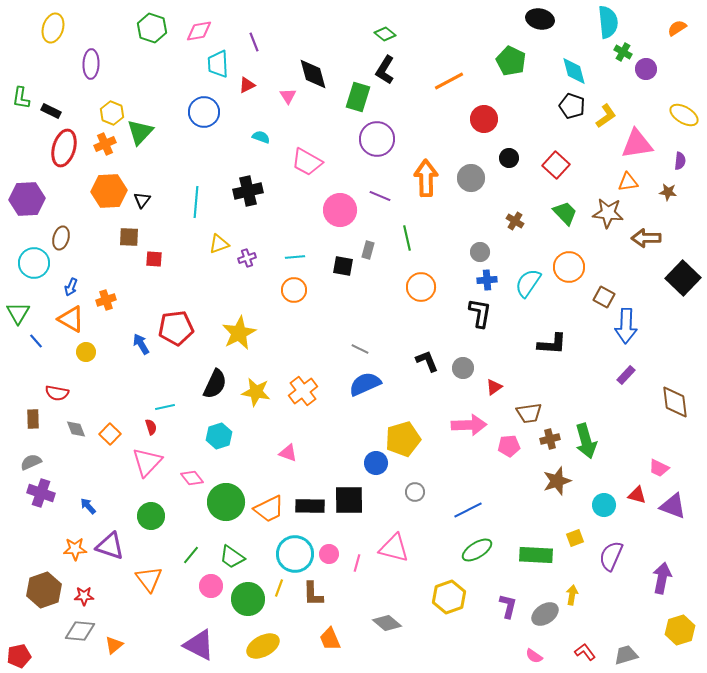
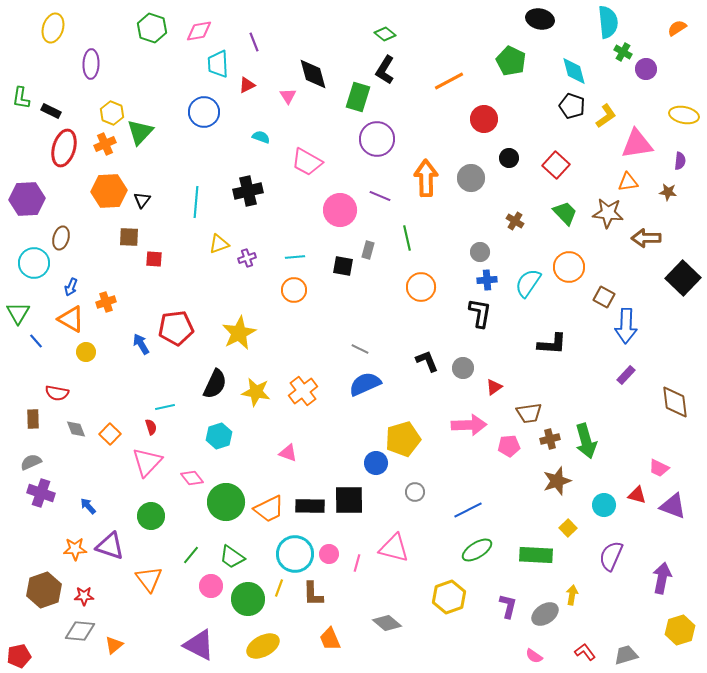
yellow ellipse at (684, 115): rotated 20 degrees counterclockwise
orange cross at (106, 300): moved 2 px down
yellow square at (575, 538): moved 7 px left, 10 px up; rotated 24 degrees counterclockwise
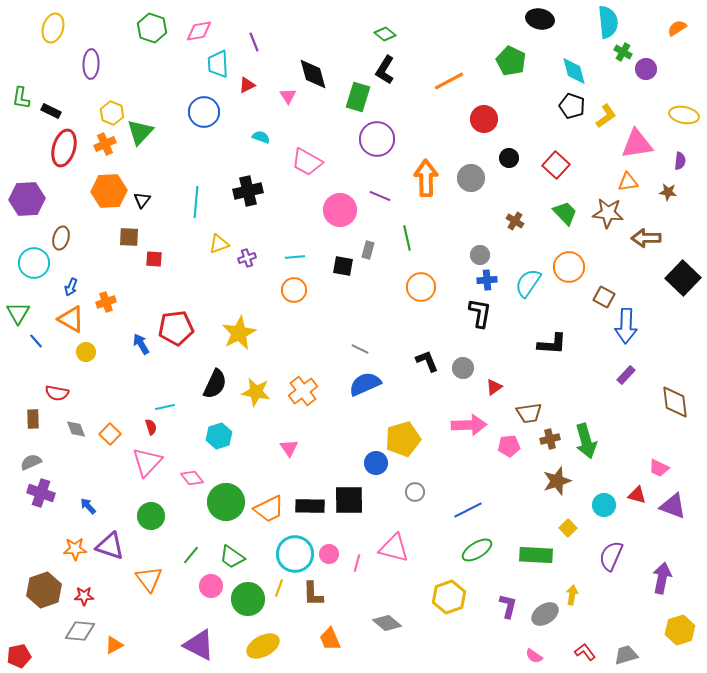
gray circle at (480, 252): moved 3 px down
pink triangle at (288, 453): moved 1 px right, 5 px up; rotated 36 degrees clockwise
orange triangle at (114, 645): rotated 12 degrees clockwise
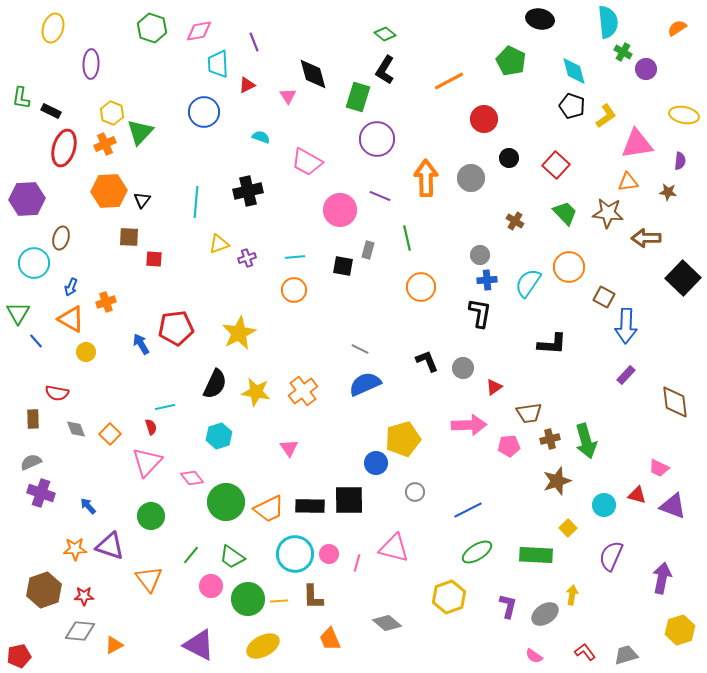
green ellipse at (477, 550): moved 2 px down
yellow line at (279, 588): moved 13 px down; rotated 66 degrees clockwise
brown L-shape at (313, 594): moved 3 px down
